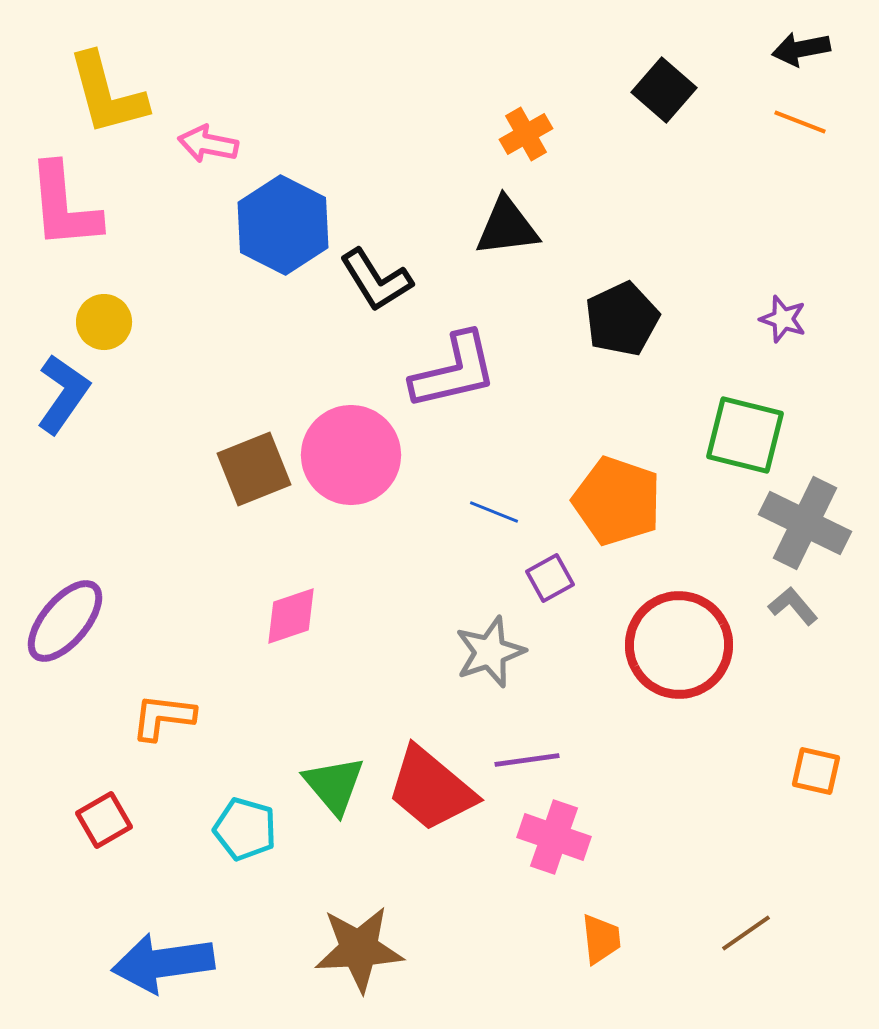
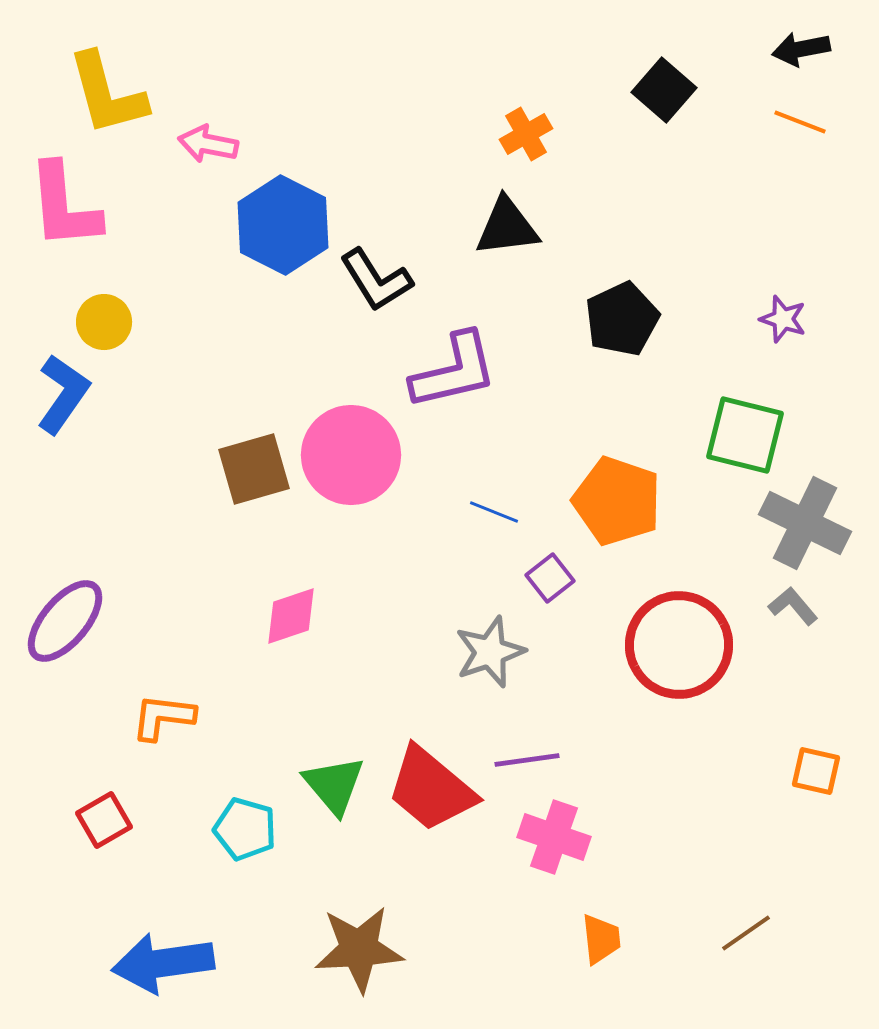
brown square: rotated 6 degrees clockwise
purple square: rotated 9 degrees counterclockwise
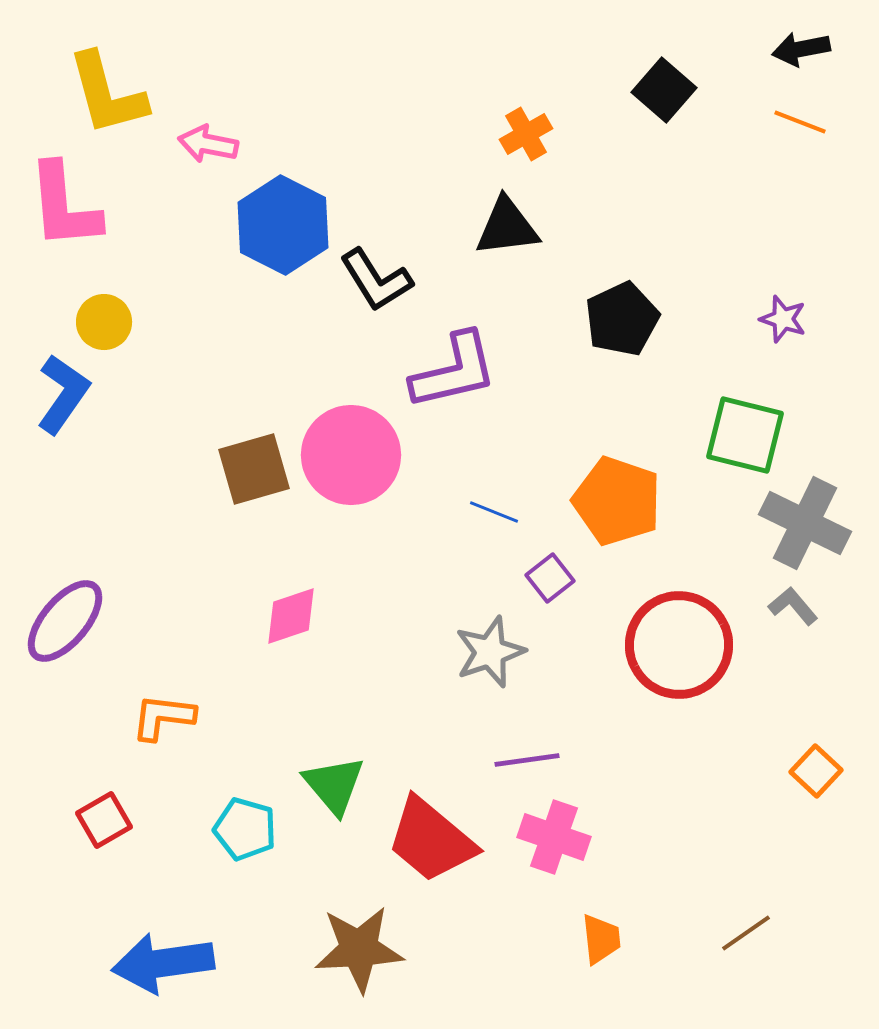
orange square: rotated 30 degrees clockwise
red trapezoid: moved 51 px down
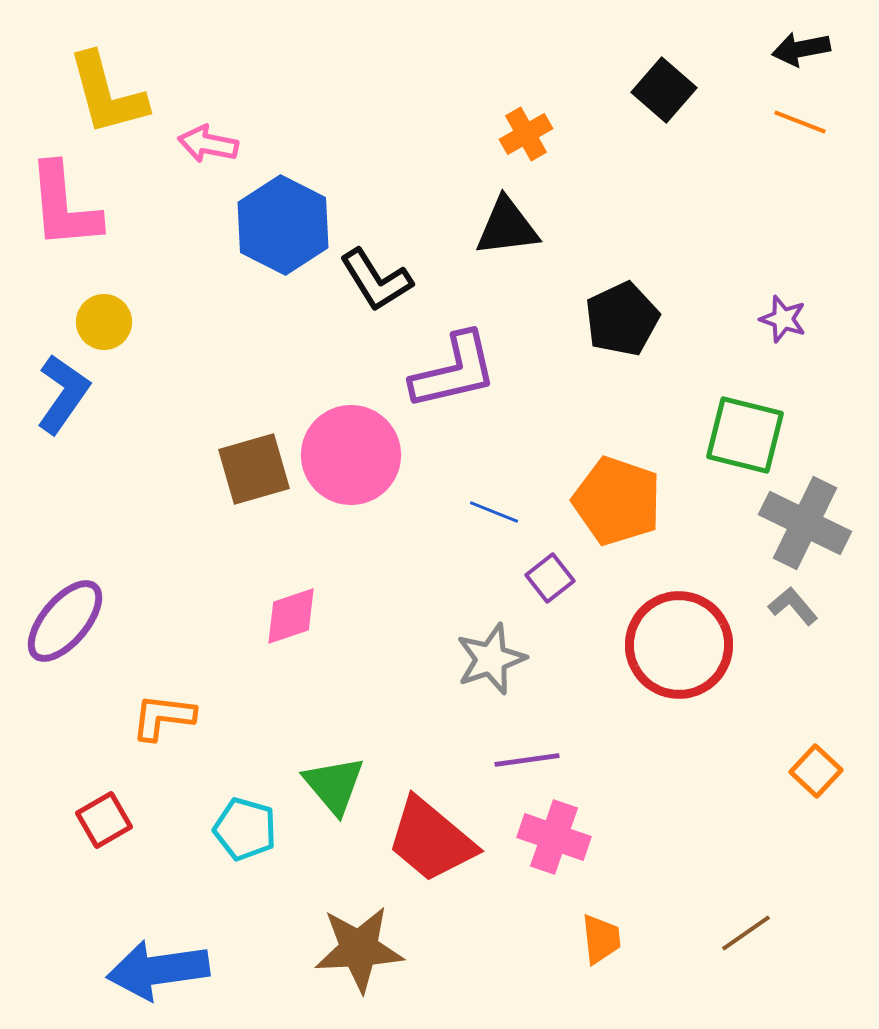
gray star: moved 1 px right, 7 px down
blue arrow: moved 5 px left, 7 px down
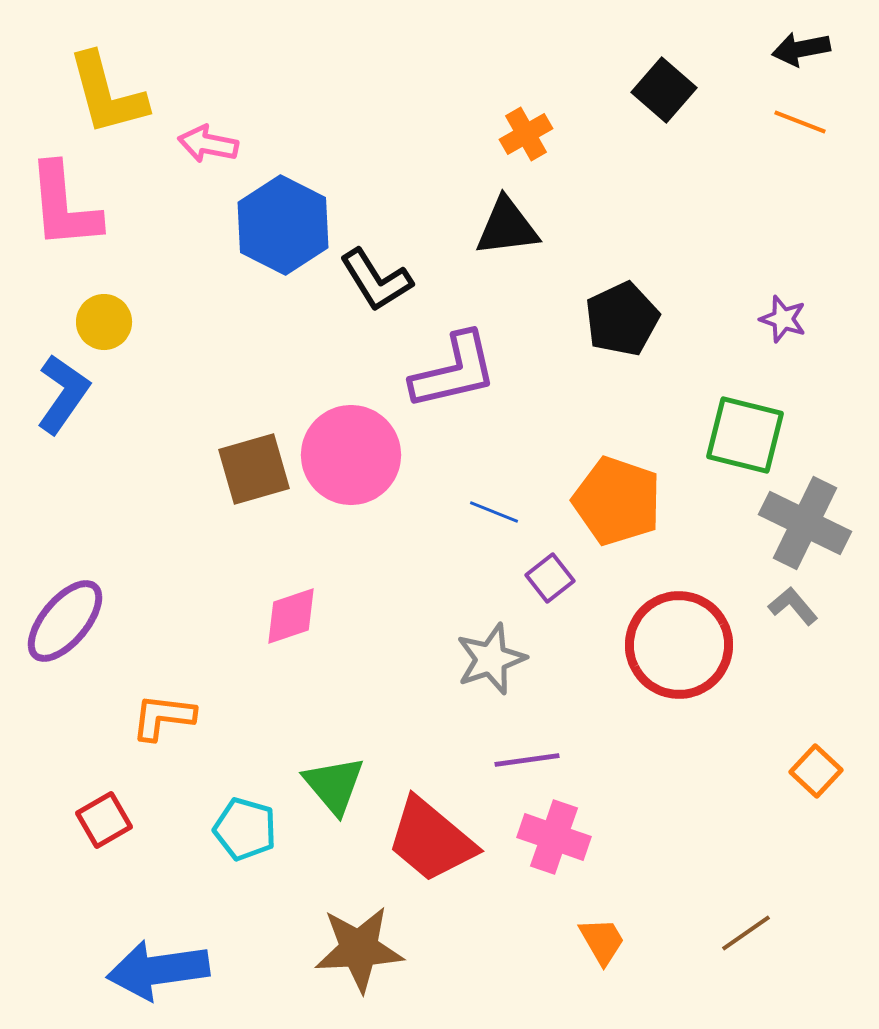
orange trapezoid: moved 1 px right, 2 px down; rotated 24 degrees counterclockwise
